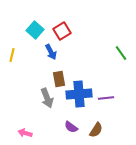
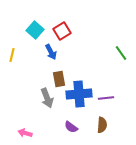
brown semicircle: moved 6 px right, 5 px up; rotated 28 degrees counterclockwise
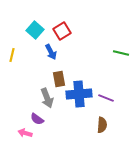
green line: rotated 42 degrees counterclockwise
purple line: rotated 28 degrees clockwise
purple semicircle: moved 34 px left, 8 px up
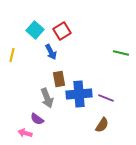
brown semicircle: rotated 28 degrees clockwise
